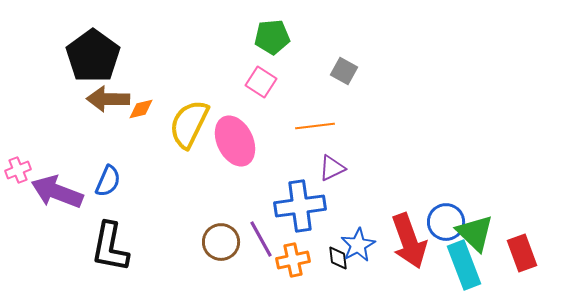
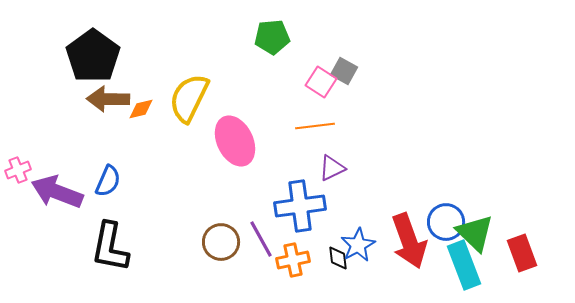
pink square: moved 60 px right
yellow semicircle: moved 26 px up
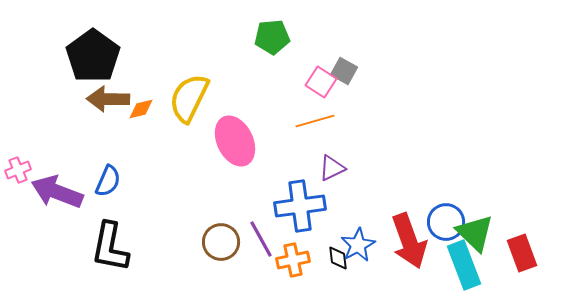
orange line: moved 5 px up; rotated 9 degrees counterclockwise
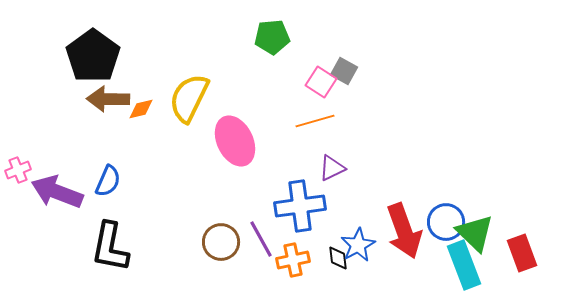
red arrow: moved 5 px left, 10 px up
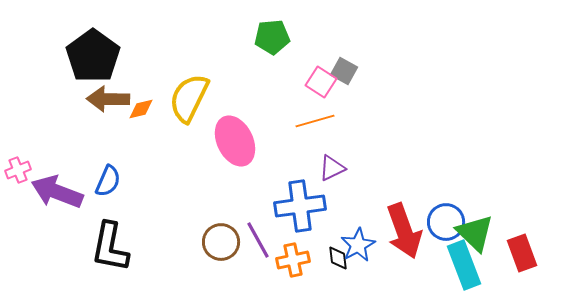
purple line: moved 3 px left, 1 px down
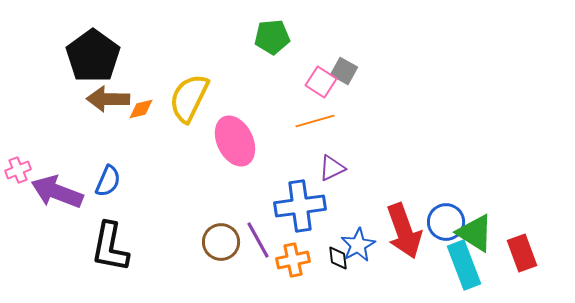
green triangle: rotated 12 degrees counterclockwise
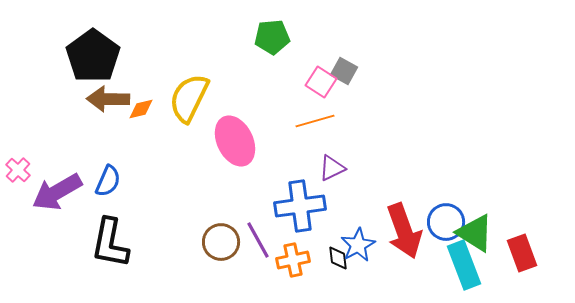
pink cross: rotated 25 degrees counterclockwise
purple arrow: rotated 51 degrees counterclockwise
black L-shape: moved 4 px up
